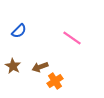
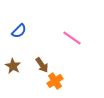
brown arrow: moved 2 px right, 2 px up; rotated 105 degrees counterclockwise
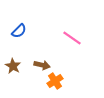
brown arrow: rotated 42 degrees counterclockwise
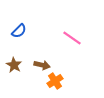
brown star: moved 1 px right, 1 px up
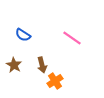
blue semicircle: moved 4 px right, 4 px down; rotated 77 degrees clockwise
brown arrow: rotated 63 degrees clockwise
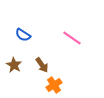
brown arrow: rotated 21 degrees counterclockwise
orange cross: moved 1 px left, 4 px down
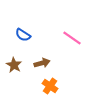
brown arrow: moved 2 px up; rotated 70 degrees counterclockwise
orange cross: moved 4 px left, 1 px down; rotated 21 degrees counterclockwise
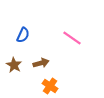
blue semicircle: rotated 98 degrees counterclockwise
brown arrow: moved 1 px left
